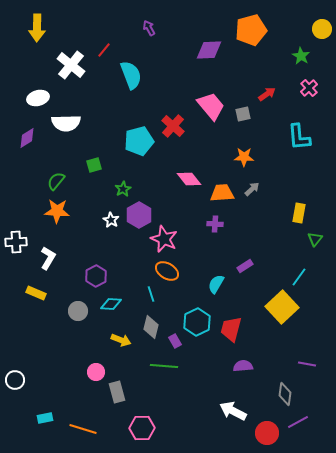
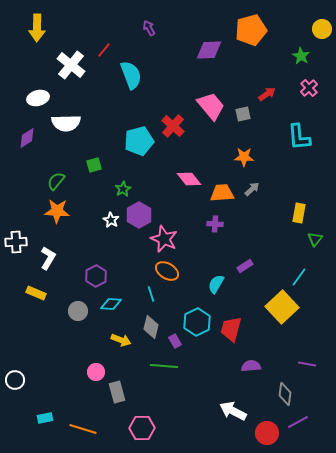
purple semicircle at (243, 366): moved 8 px right
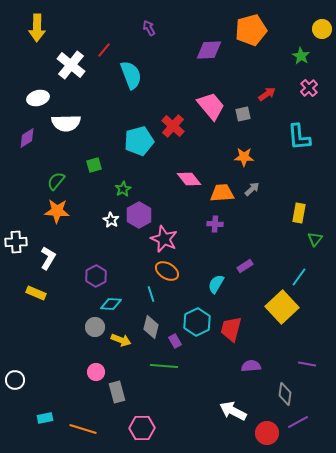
gray circle at (78, 311): moved 17 px right, 16 px down
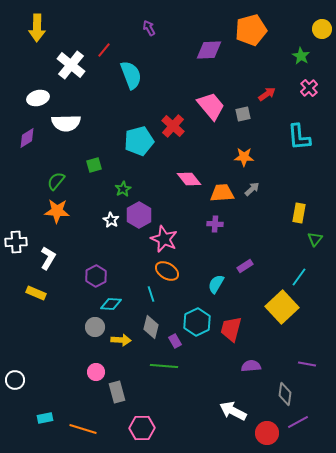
yellow arrow at (121, 340): rotated 18 degrees counterclockwise
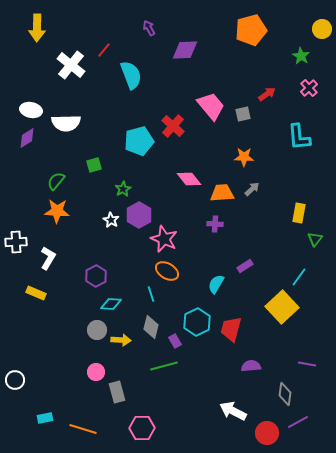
purple diamond at (209, 50): moved 24 px left
white ellipse at (38, 98): moved 7 px left, 12 px down; rotated 25 degrees clockwise
gray circle at (95, 327): moved 2 px right, 3 px down
green line at (164, 366): rotated 20 degrees counterclockwise
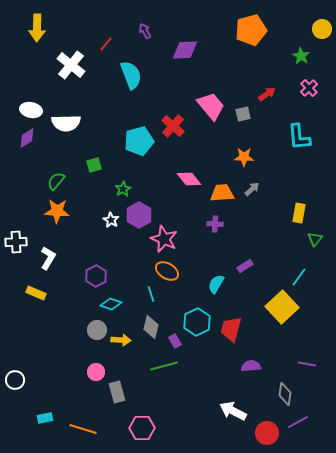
purple arrow at (149, 28): moved 4 px left, 3 px down
red line at (104, 50): moved 2 px right, 6 px up
cyan diamond at (111, 304): rotated 15 degrees clockwise
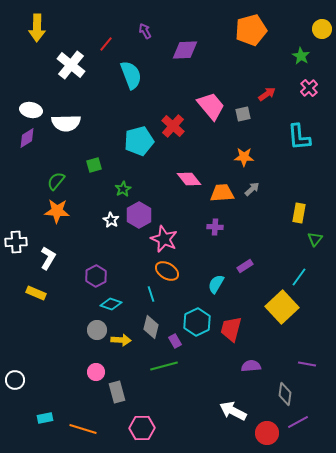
purple cross at (215, 224): moved 3 px down
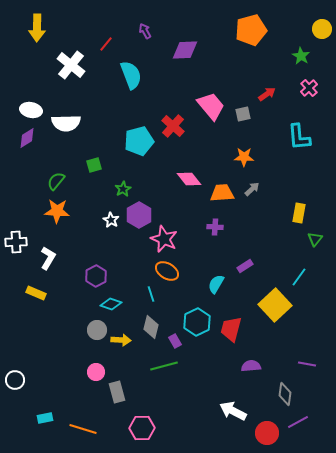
yellow square at (282, 307): moved 7 px left, 2 px up
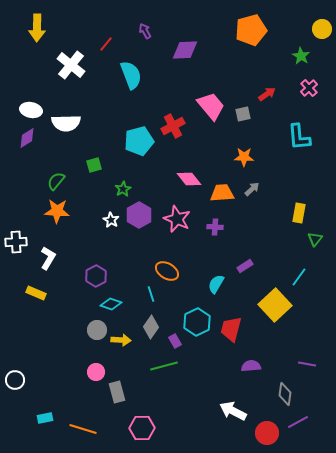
red cross at (173, 126): rotated 20 degrees clockwise
pink star at (164, 239): moved 13 px right, 20 px up
gray diamond at (151, 327): rotated 20 degrees clockwise
